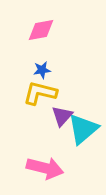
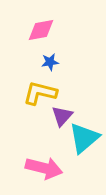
blue star: moved 8 px right, 8 px up
cyan triangle: moved 1 px right, 9 px down
pink arrow: moved 1 px left
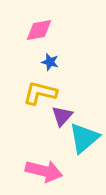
pink diamond: moved 2 px left
blue star: rotated 24 degrees clockwise
pink arrow: moved 3 px down
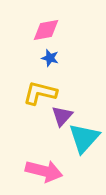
pink diamond: moved 7 px right
blue star: moved 4 px up
cyan triangle: rotated 8 degrees counterclockwise
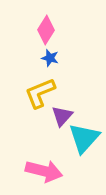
pink diamond: rotated 48 degrees counterclockwise
yellow L-shape: rotated 36 degrees counterclockwise
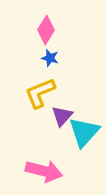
cyan triangle: moved 6 px up
